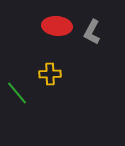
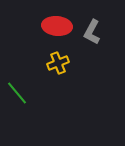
yellow cross: moved 8 px right, 11 px up; rotated 20 degrees counterclockwise
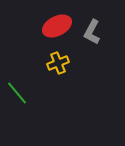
red ellipse: rotated 32 degrees counterclockwise
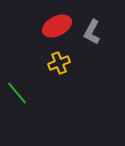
yellow cross: moved 1 px right
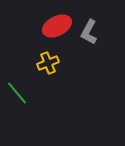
gray L-shape: moved 3 px left
yellow cross: moved 11 px left
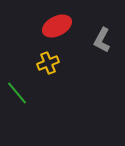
gray L-shape: moved 13 px right, 8 px down
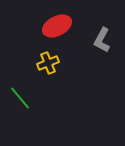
green line: moved 3 px right, 5 px down
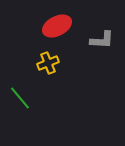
gray L-shape: rotated 115 degrees counterclockwise
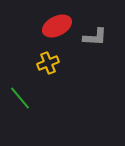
gray L-shape: moved 7 px left, 3 px up
